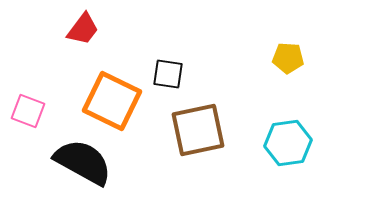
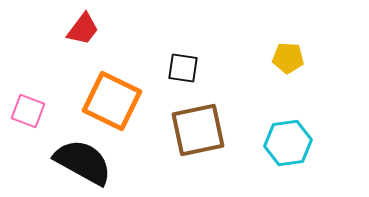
black square: moved 15 px right, 6 px up
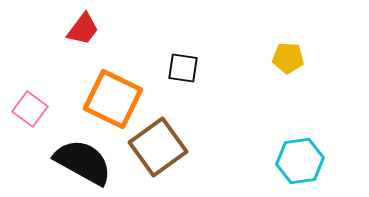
orange square: moved 1 px right, 2 px up
pink square: moved 2 px right, 2 px up; rotated 16 degrees clockwise
brown square: moved 40 px left, 17 px down; rotated 24 degrees counterclockwise
cyan hexagon: moved 12 px right, 18 px down
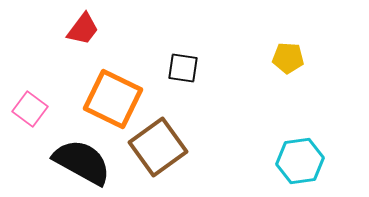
black semicircle: moved 1 px left
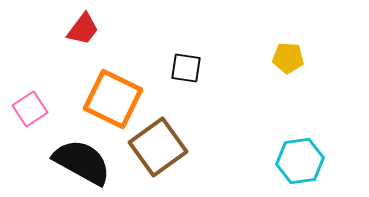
black square: moved 3 px right
pink square: rotated 20 degrees clockwise
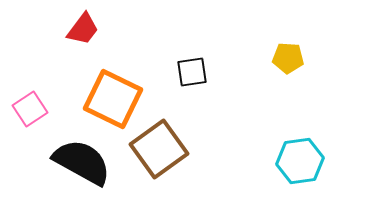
black square: moved 6 px right, 4 px down; rotated 16 degrees counterclockwise
brown square: moved 1 px right, 2 px down
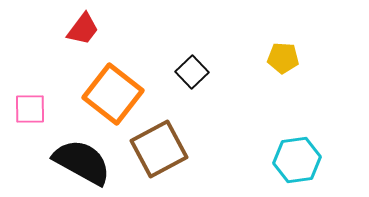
yellow pentagon: moved 5 px left
black square: rotated 36 degrees counterclockwise
orange square: moved 5 px up; rotated 12 degrees clockwise
pink square: rotated 32 degrees clockwise
brown square: rotated 8 degrees clockwise
cyan hexagon: moved 3 px left, 1 px up
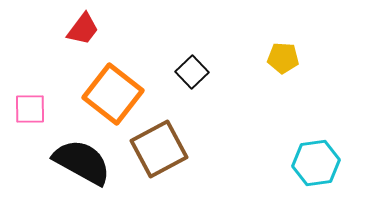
cyan hexagon: moved 19 px right, 3 px down
